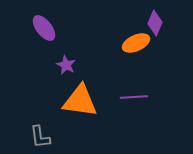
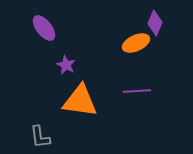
purple line: moved 3 px right, 6 px up
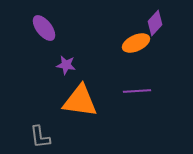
purple diamond: rotated 20 degrees clockwise
purple star: rotated 18 degrees counterclockwise
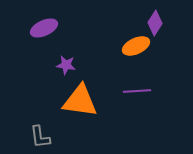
purple diamond: rotated 10 degrees counterclockwise
purple ellipse: rotated 76 degrees counterclockwise
orange ellipse: moved 3 px down
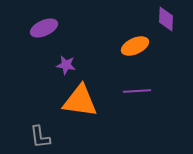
purple diamond: moved 11 px right, 4 px up; rotated 30 degrees counterclockwise
orange ellipse: moved 1 px left
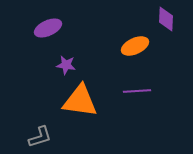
purple ellipse: moved 4 px right
gray L-shape: rotated 100 degrees counterclockwise
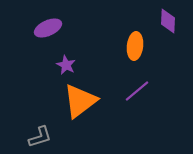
purple diamond: moved 2 px right, 2 px down
orange ellipse: rotated 60 degrees counterclockwise
purple star: rotated 18 degrees clockwise
purple line: rotated 36 degrees counterclockwise
orange triangle: rotated 45 degrees counterclockwise
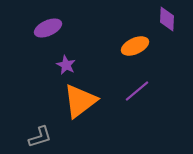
purple diamond: moved 1 px left, 2 px up
orange ellipse: rotated 60 degrees clockwise
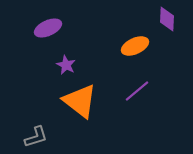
orange triangle: rotated 45 degrees counterclockwise
gray L-shape: moved 4 px left
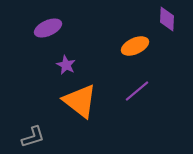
gray L-shape: moved 3 px left
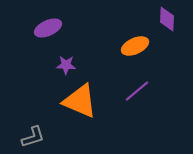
purple star: rotated 24 degrees counterclockwise
orange triangle: rotated 15 degrees counterclockwise
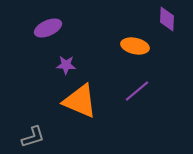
orange ellipse: rotated 36 degrees clockwise
